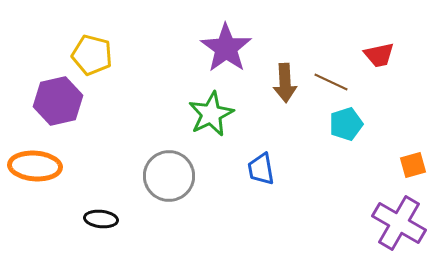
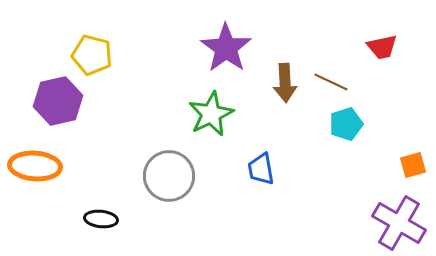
red trapezoid: moved 3 px right, 8 px up
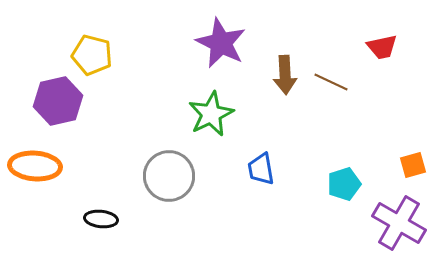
purple star: moved 5 px left, 5 px up; rotated 9 degrees counterclockwise
brown arrow: moved 8 px up
cyan pentagon: moved 2 px left, 60 px down
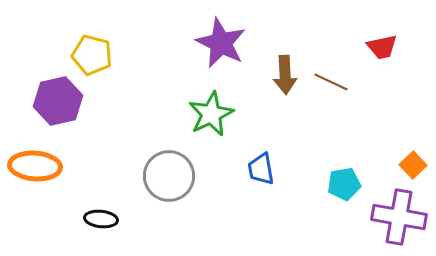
orange square: rotated 28 degrees counterclockwise
cyan pentagon: rotated 8 degrees clockwise
purple cross: moved 6 px up; rotated 20 degrees counterclockwise
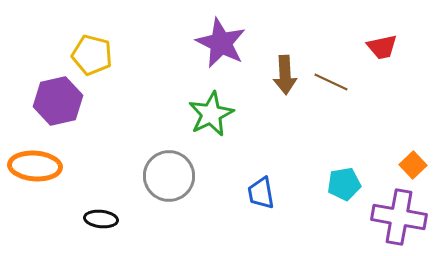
blue trapezoid: moved 24 px down
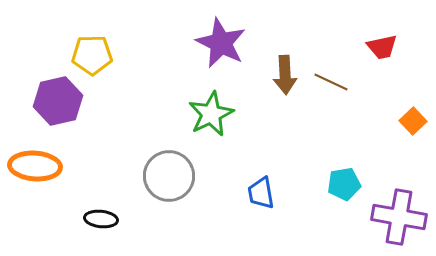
yellow pentagon: rotated 15 degrees counterclockwise
orange square: moved 44 px up
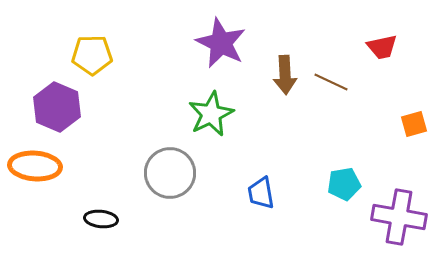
purple hexagon: moved 1 px left, 6 px down; rotated 24 degrees counterclockwise
orange square: moved 1 px right, 3 px down; rotated 28 degrees clockwise
gray circle: moved 1 px right, 3 px up
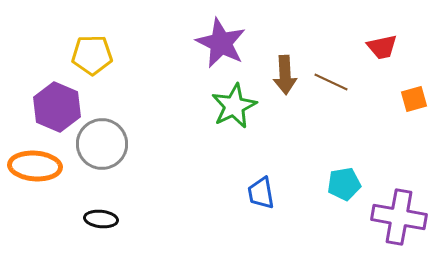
green star: moved 23 px right, 8 px up
orange square: moved 25 px up
gray circle: moved 68 px left, 29 px up
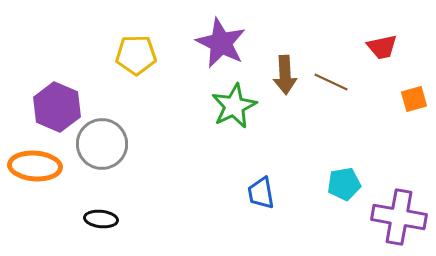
yellow pentagon: moved 44 px right
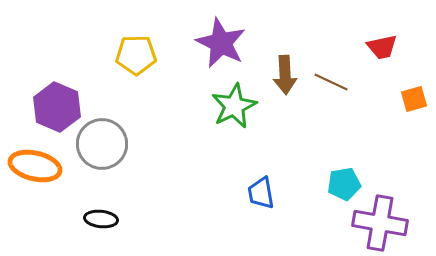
orange ellipse: rotated 9 degrees clockwise
purple cross: moved 19 px left, 6 px down
